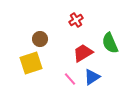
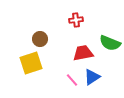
red cross: rotated 24 degrees clockwise
green semicircle: rotated 45 degrees counterclockwise
red trapezoid: rotated 20 degrees clockwise
pink line: moved 2 px right, 1 px down
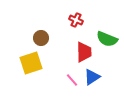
red cross: rotated 32 degrees clockwise
brown circle: moved 1 px right, 1 px up
green semicircle: moved 3 px left, 4 px up
red trapezoid: moved 1 px right, 1 px up; rotated 100 degrees clockwise
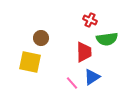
red cross: moved 14 px right
green semicircle: rotated 30 degrees counterclockwise
yellow square: moved 1 px left, 1 px up; rotated 30 degrees clockwise
pink line: moved 3 px down
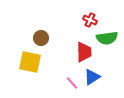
green semicircle: moved 1 px up
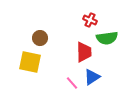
brown circle: moved 1 px left
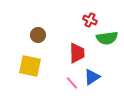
brown circle: moved 2 px left, 3 px up
red trapezoid: moved 7 px left, 1 px down
yellow square: moved 4 px down
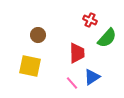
green semicircle: rotated 40 degrees counterclockwise
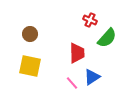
brown circle: moved 8 px left, 1 px up
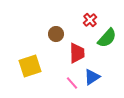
red cross: rotated 24 degrees clockwise
brown circle: moved 26 px right
yellow square: rotated 30 degrees counterclockwise
